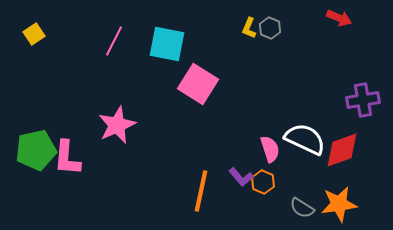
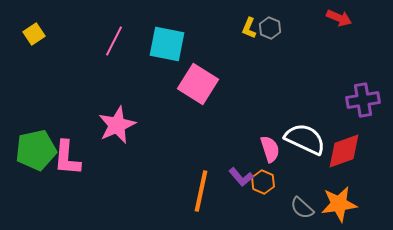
red diamond: moved 2 px right, 1 px down
gray semicircle: rotated 10 degrees clockwise
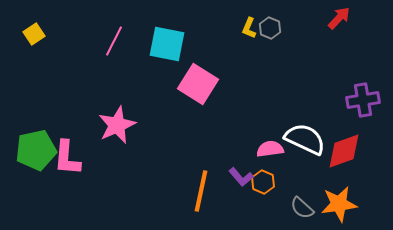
red arrow: rotated 70 degrees counterclockwise
pink semicircle: rotated 80 degrees counterclockwise
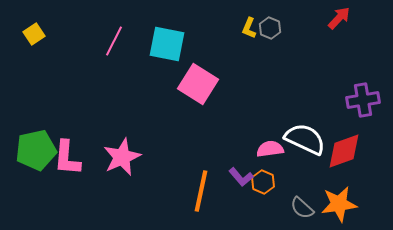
pink star: moved 5 px right, 32 px down
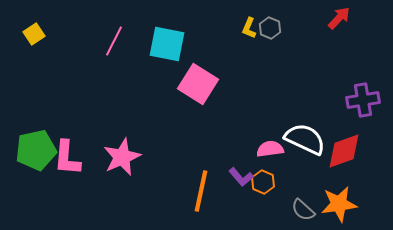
gray semicircle: moved 1 px right, 2 px down
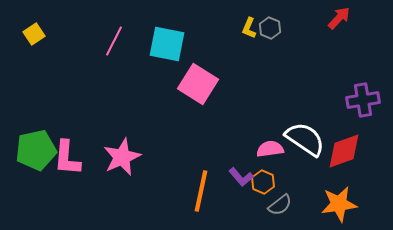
white semicircle: rotated 9 degrees clockwise
gray semicircle: moved 23 px left, 5 px up; rotated 80 degrees counterclockwise
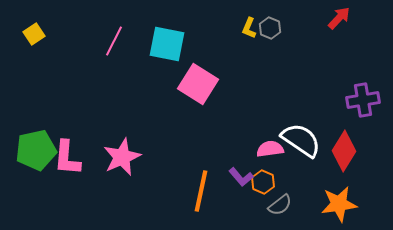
white semicircle: moved 4 px left, 1 px down
red diamond: rotated 39 degrees counterclockwise
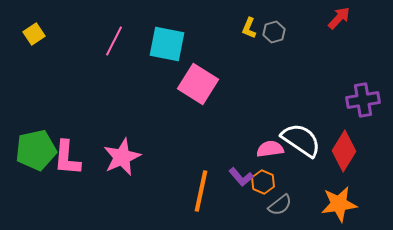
gray hexagon: moved 4 px right, 4 px down; rotated 20 degrees clockwise
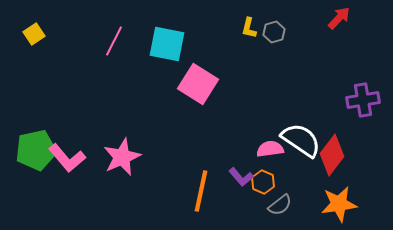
yellow L-shape: rotated 10 degrees counterclockwise
red diamond: moved 12 px left, 4 px down; rotated 6 degrees clockwise
pink L-shape: rotated 45 degrees counterclockwise
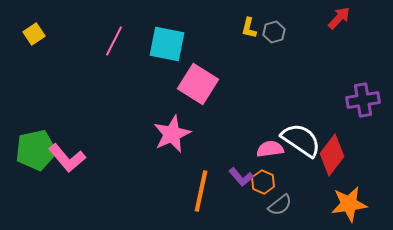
pink star: moved 50 px right, 23 px up
orange star: moved 10 px right
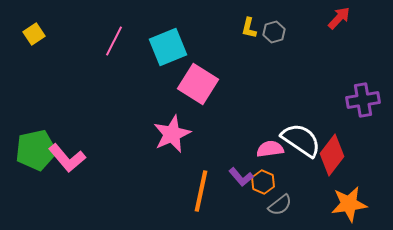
cyan square: moved 1 px right, 3 px down; rotated 33 degrees counterclockwise
